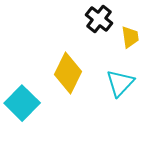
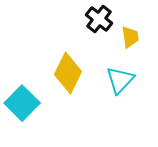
cyan triangle: moved 3 px up
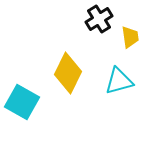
black cross: rotated 20 degrees clockwise
cyan triangle: moved 1 px left, 1 px down; rotated 32 degrees clockwise
cyan square: moved 1 px up; rotated 16 degrees counterclockwise
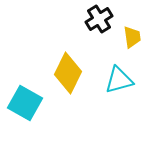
yellow trapezoid: moved 2 px right
cyan triangle: moved 1 px up
cyan square: moved 3 px right, 1 px down
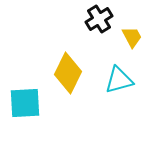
yellow trapezoid: rotated 20 degrees counterclockwise
cyan square: rotated 32 degrees counterclockwise
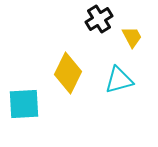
cyan square: moved 1 px left, 1 px down
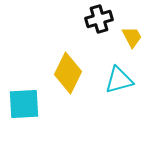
black cross: rotated 16 degrees clockwise
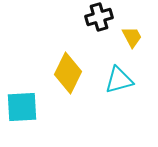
black cross: moved 2 px up
cyan square: moved 2 px left, 3 px down
